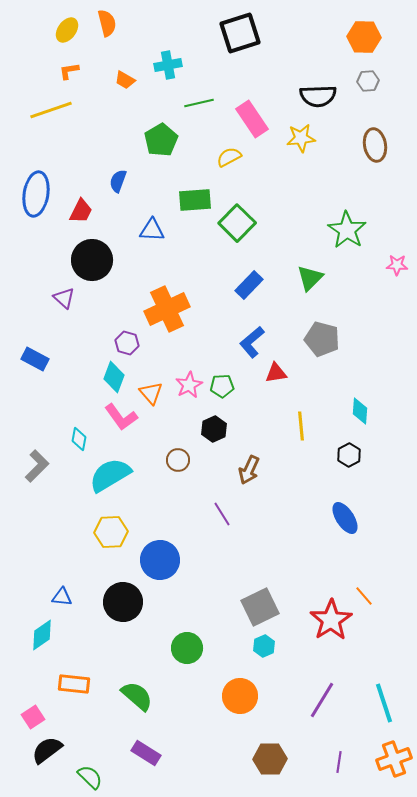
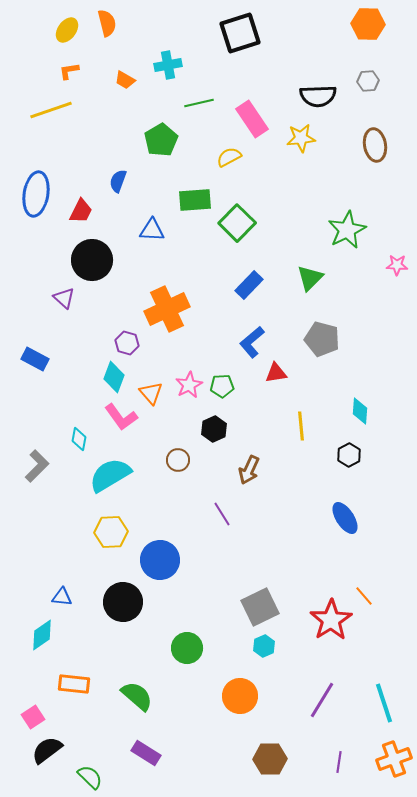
orange hexagon at (364, 37): moved 4 px right, 13 px up
green star at (347, 230): rotated 12 degrees clockwise
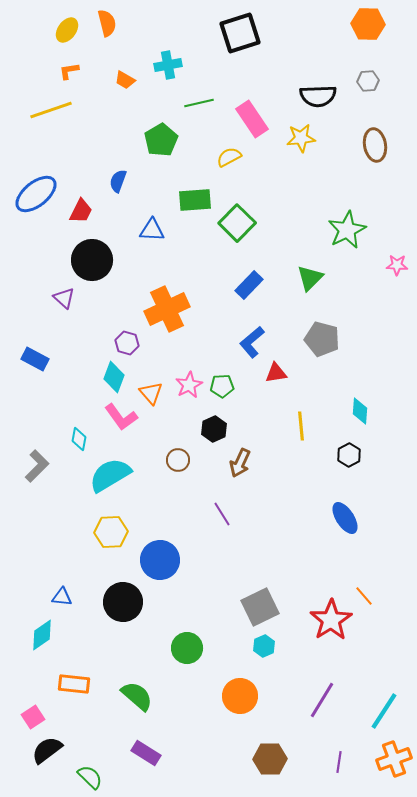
blue ellipse at (36, 194): rotated 42 degrees clockwise
brown arrow at (249, 470): moved 9 px left, 7 px up
cyan line at (384, 703): moved 8 px down; rotated 51 degrees clockwise
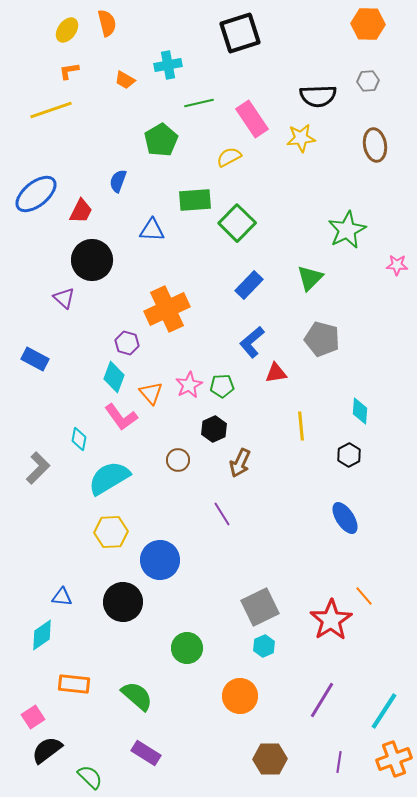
gray L-shape at (37, 466): moved 1 px right, 2 px down
cyan semicircle at (110, 475): moved 1 px left, 3 px down
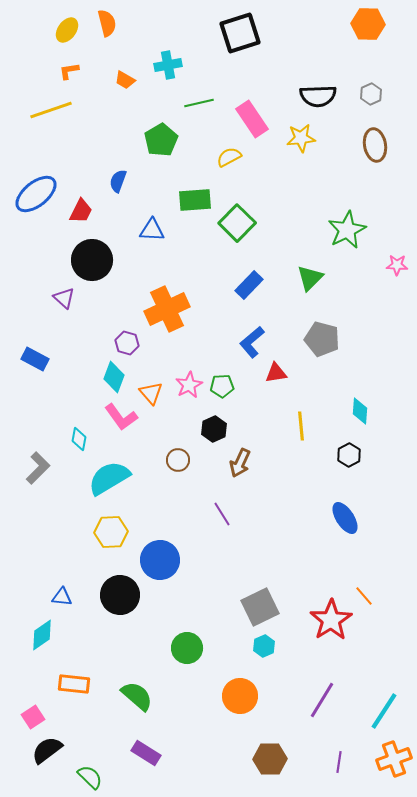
gray hexagon at (368, 81): moved 3 px right, 13 px down; rotated 20 degrees counterclockwise
black circle at (123, 602): moved 3 px left, 7 px up
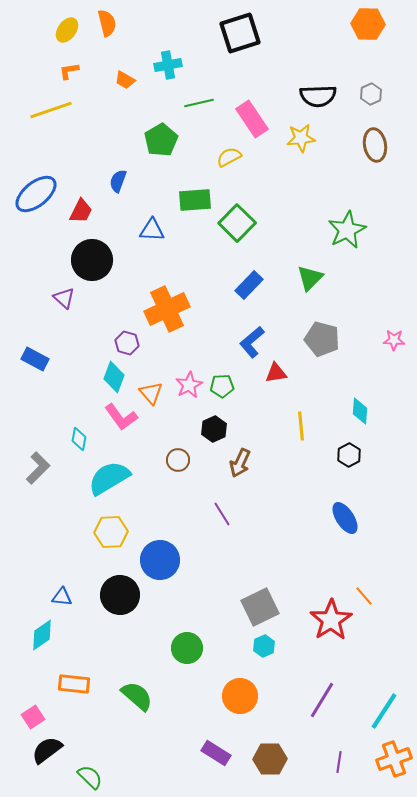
pink star at (397, 265): moved 3 px left, 75 px down
purple rectangle at (146, 753): moved 70 px right
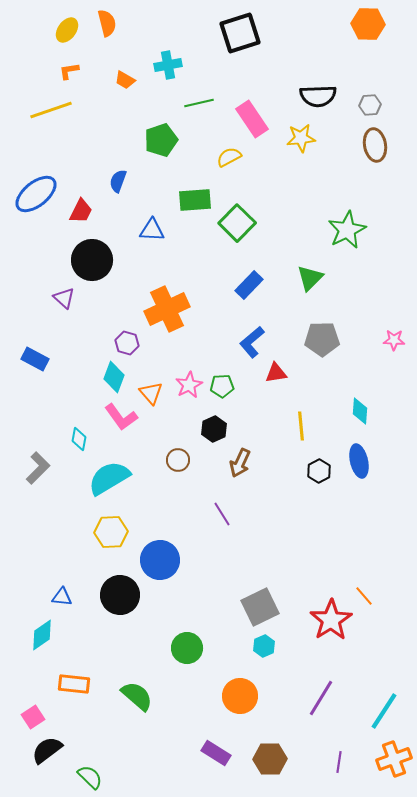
gray hexagon at (371, 94): moved 1 px left, 11 px down; rotated 20 degrees clockwise
green pentagon at (161, 140): rotated 12 degrees clockwise
gray pentagon at (322, 339): rotated 16 degrees counterclockwise
black hexagon at (349, 455): moved 30 px left, 16 px down
blue ellipse at (345, 518): moved 14 px right, 57 px up; rotated 20 degrees clockwise
purple line at (322, 700): moved 1 px left, 2 px up
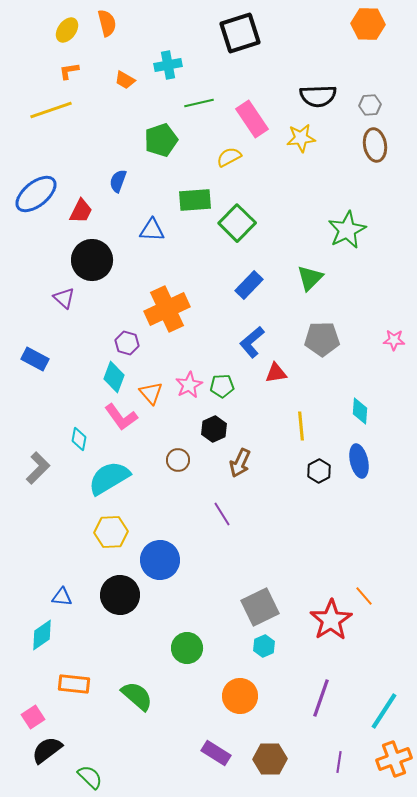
purple line at (321, 698): rotated 12 degrees counterclockwise
